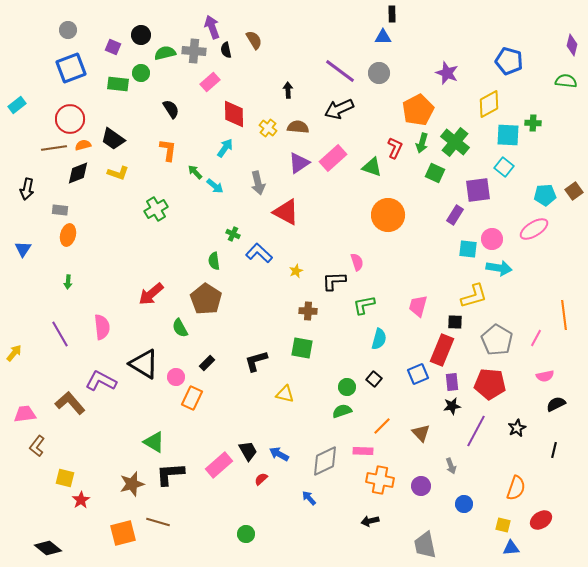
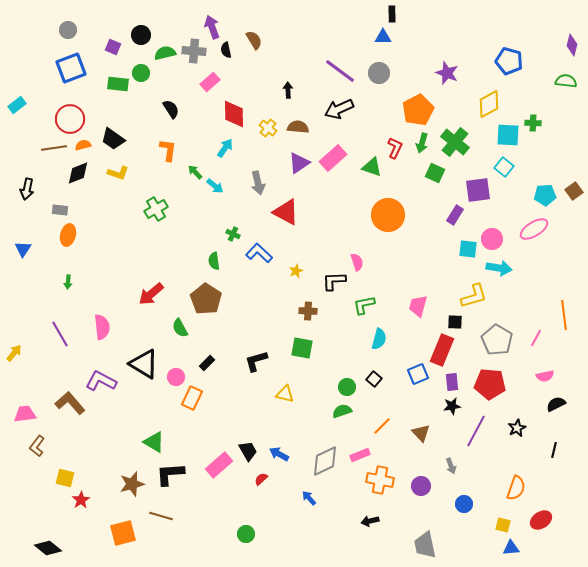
pink rectangle at (363, 451): moved 3 px left, 4 px down; rotated 24 degrees counterclockwise
brown line at (158, 522): moved 3 px right, 6 px up
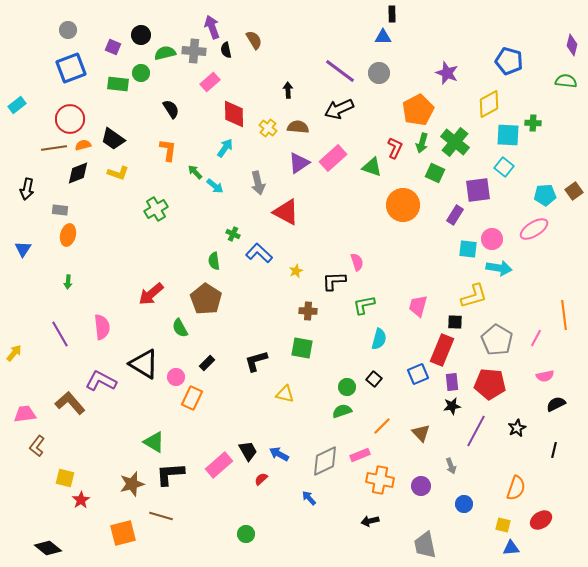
orange circle at (388, 215): moved 15 px right, 10 px up
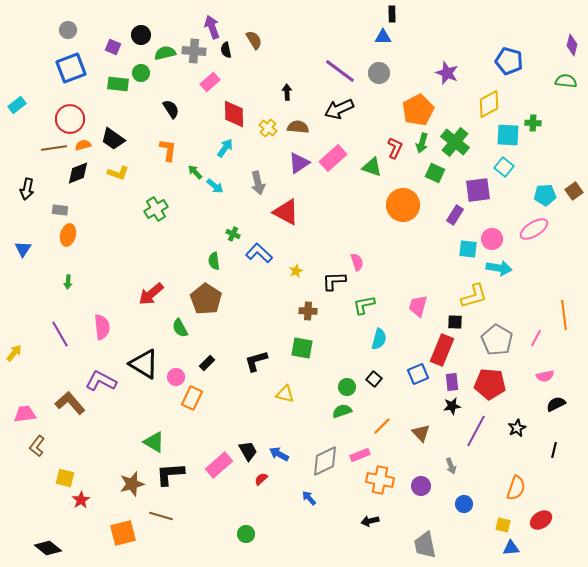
black arrow at (288, 90): moved 1 px left, 2 px down
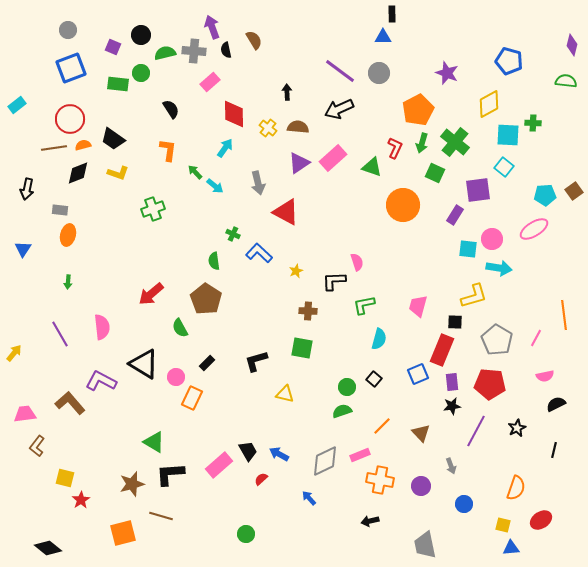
green cross at (156, 209): moved 3 px left; rotated 10 degrees clockwise
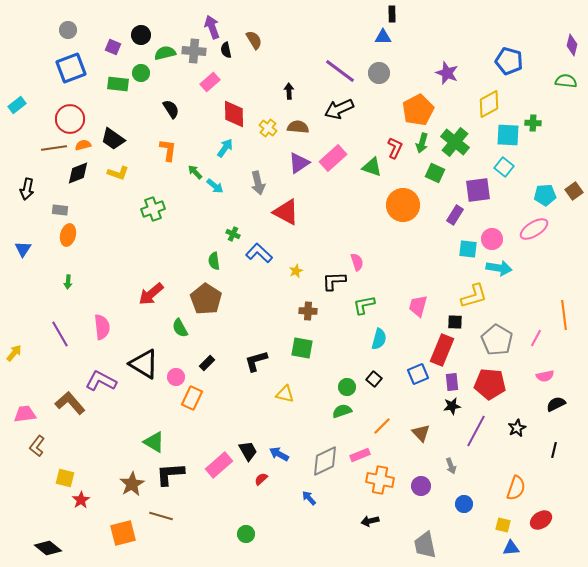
black arrow at (287, 92): moved 2 px right, 1 px up
brown star at (132, 484): rotated 15 degrees counterclockwise
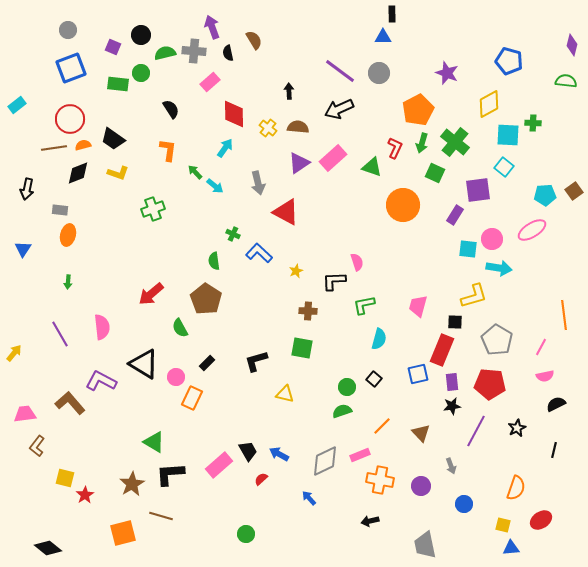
black semicircle at (226, 50): moved 2 px right, 3 px down
pink ellipse at (534, 229): moved 2 px left, 1 px down
pink line at (536, 338): moved 5 px right, 9 px down
blue square at (418, 374): rotated 10 degrees clockwise
red star at (81, 500): moved 4 px right, 5 px up
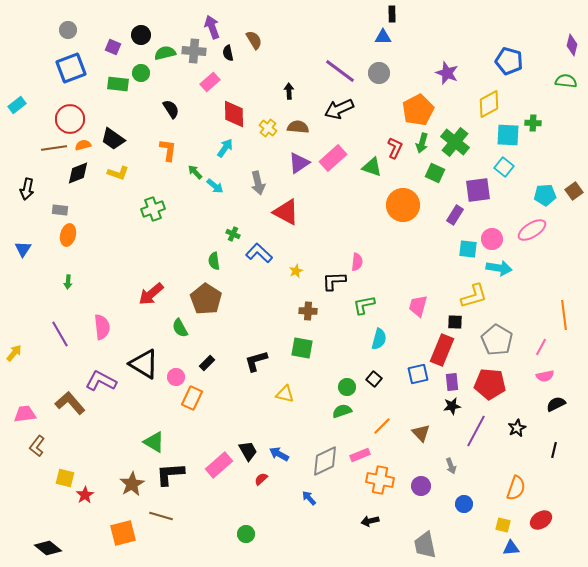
pink semicircle at (357, 262): rotated 24 degrees clockwise
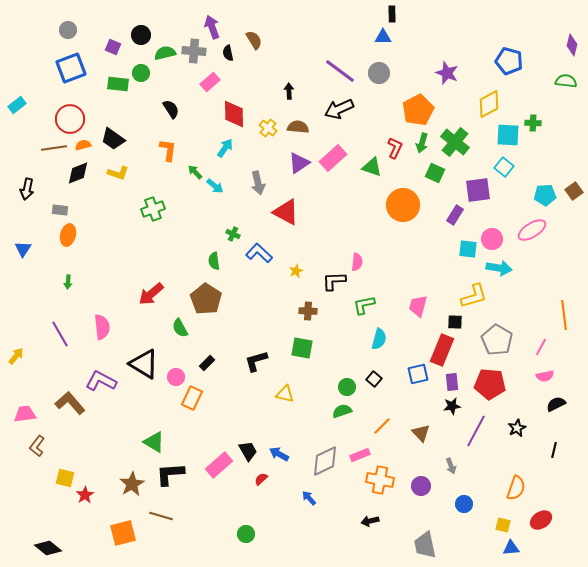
yellow arrow at (14, 353): moved 2 px right, 3 px down
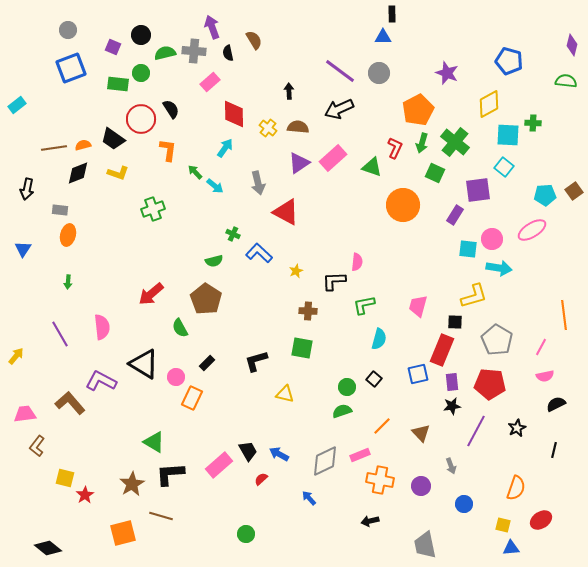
red circle at (70, 119): moved 71 px right
green semicircle at (214, 261): rotated 96 degrees counterclockwise
